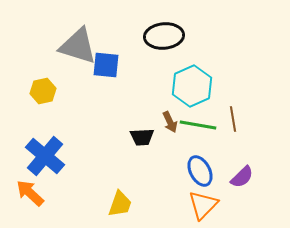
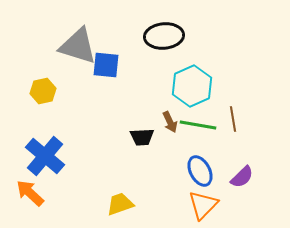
yellow trapezoid: rotated 128 degrees counterclockwise
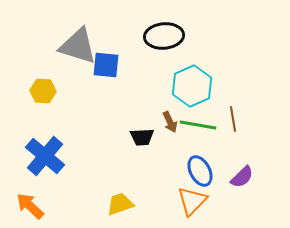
yellow hexagon: rotated 15 degrees clockwise
orange arrow: moved 13 px down
orange triangle: moved 11 px left, 4 px up
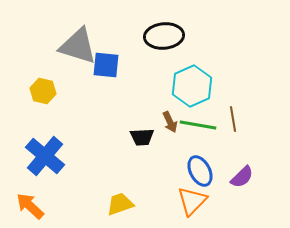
yellow hexagon: rotated 10 degrees clockwise
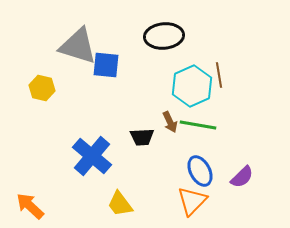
yellow hexagon: moved 1 px left, 3 px up
brown line: moved 14 px left, 44 px up
blue cross: moved 47 px right
yellow trapezoid: rotated 108 degrees counterclockwise
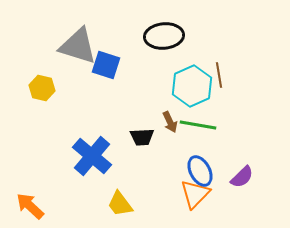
blue square: rotated 12 degrees clockwise
orange triangle: moved 3 px right, 7 px up
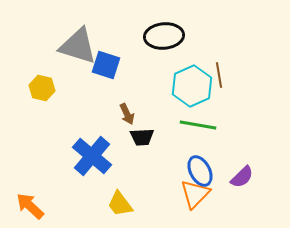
brown arrow: moved 43 px left, 8 px up
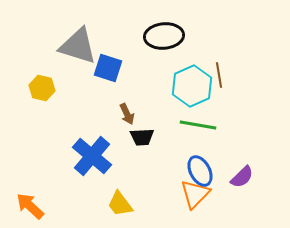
blue square: moved 2 px right, 3 px down
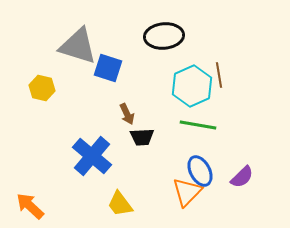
orange triangle: moved 8 px left, 2 px up
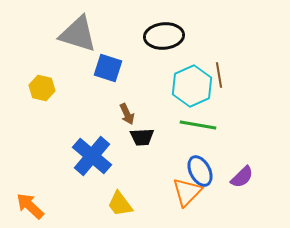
gray triangle: moved 12 px up
